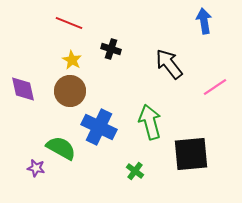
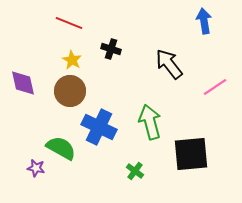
purple diamond: moved 6 px up
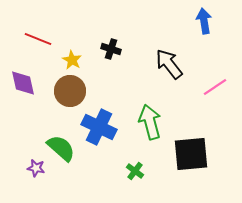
red line: moved 31 px left, 16 px down
green semicircle: rotated 12 degrees clockwise
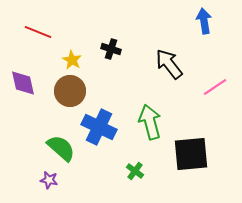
red line: moved 7 px up
purple star: moved 13 px right, 12 px down
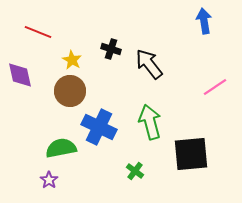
black arrow: moved 20 px left
purple diamond: moved 3 px left, 8 px up
green semicircle: rotated 52 degrees counterclockwise
purple star: rotated 24 degrees clockwise
